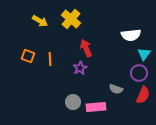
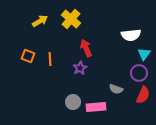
yellow arrow: rotated 63 degrees counterclockwise
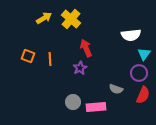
yellow arrow: moved 4 px right, 3 px up
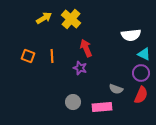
cyan triangle: rotated 40 degrees counterclockwise
orange line: moved 2 px right, 3 px up
purple star: rotated 24 degrees counterclockwise
purple circle: moved 2 px right
red semicircle: moved 2 px left
pink rectangle: moved 6 px right
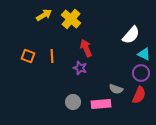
yellow arrow: moved 3 px up
white semicircle: rotated 42 degrees counterclockwise
red semicircle: moved 2 px left
pink rectangle: moved 1 px left, 3 px up
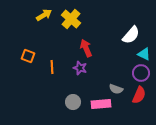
orange line: moved 11 px down
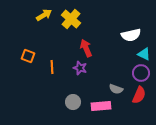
white semicircle: rotated 36 degrees clockwise
pink rectangle: moved 2 px down
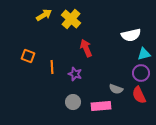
cyan triangle: rotated 40 degrees counterclockwise
purple star: moved 5 px left, 6 px down
red semicircle: rotated 132 degrees clockwise
